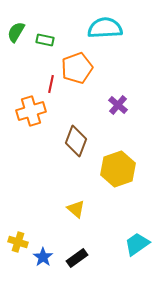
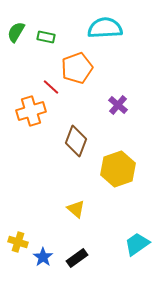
green rectangle: moved 1 px right, 3 px up
red line: moved 3 px down; rotated 60 degrees counterclockwise
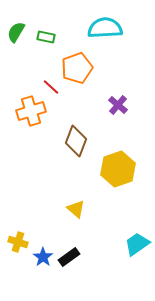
black rectangle: moved 8 px left, 1 px up
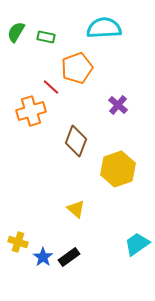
cyan semicircle: moved 1 px left
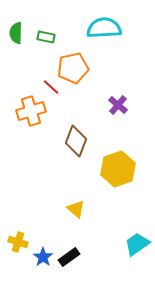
green semicircle: moved 1 px down; rotated 30 degrees counterclockwise
orange pentagon: moved 4 px left; rotated 8 degrees clockwise
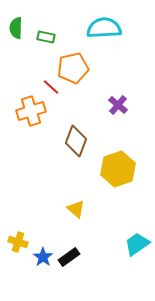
green semicircle: moved 5 px up
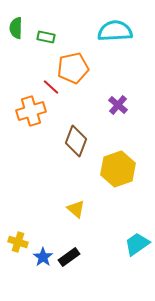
cyan semicircle: moved 11 px right, 3 px down
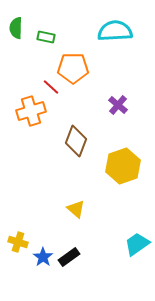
orange pentagon: rotated 12 degrees clockwise
yellow hexagon: moved 5 px right, 3 px up
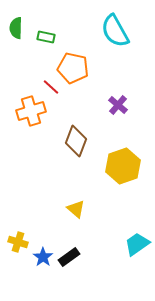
cyan semicircle: rotated 116 degrees counterclockwise
orange pentagon: rotated 12 degrees clockwise
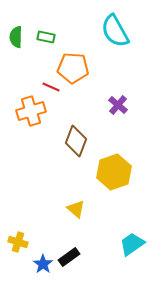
green semicircle: moved 9 px down
orange pentagon: rotated 8 degrees counterclockwise
red line: rotated 18 degrees counterclockwise
yellow hexagon: moved 9 px left, 6 px down
cyan trapezoid: moved 5 px left
blue star: moved 7 px down
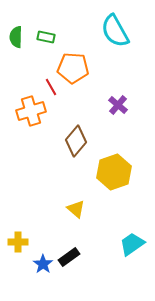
red line: rotated 36 degrees clockwise
brown diamond: rotated 20 degrees clockwise
yellow cross: rotated 18 degrees counterclockwise
